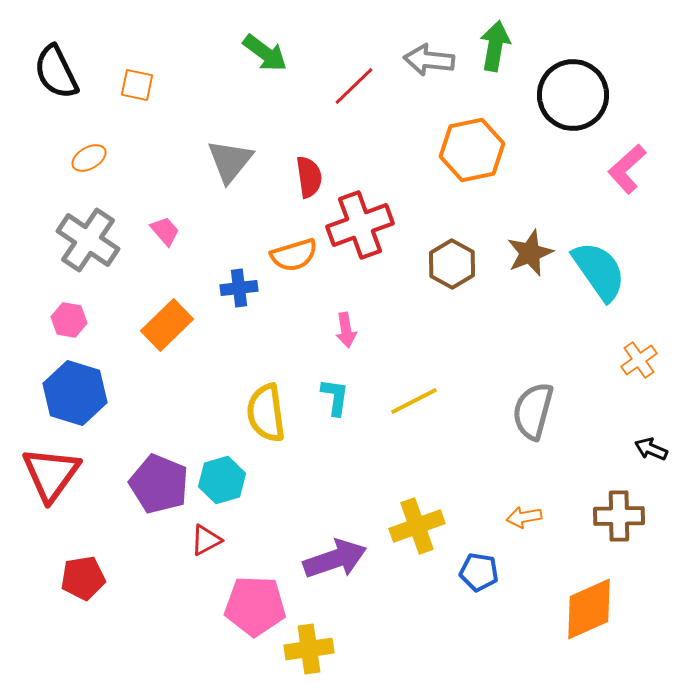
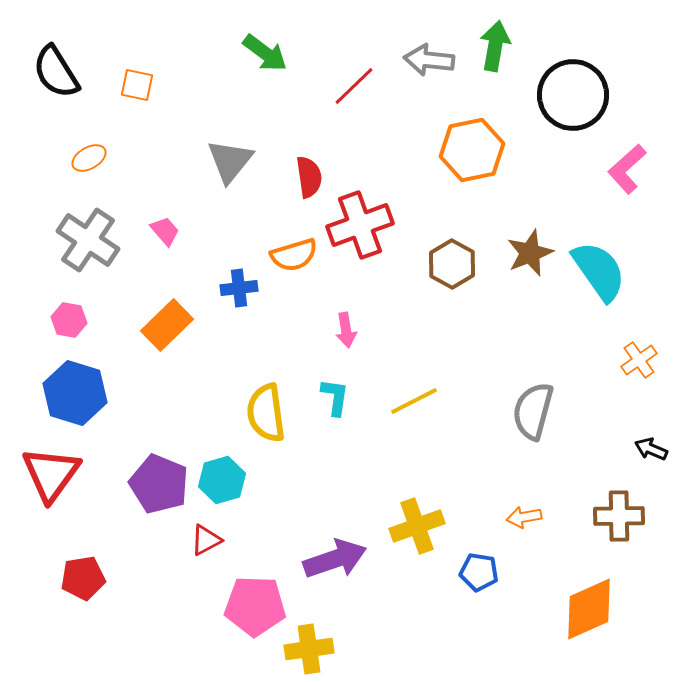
black semicircle at (56, 72): rotated 6 degrees counterclockwise
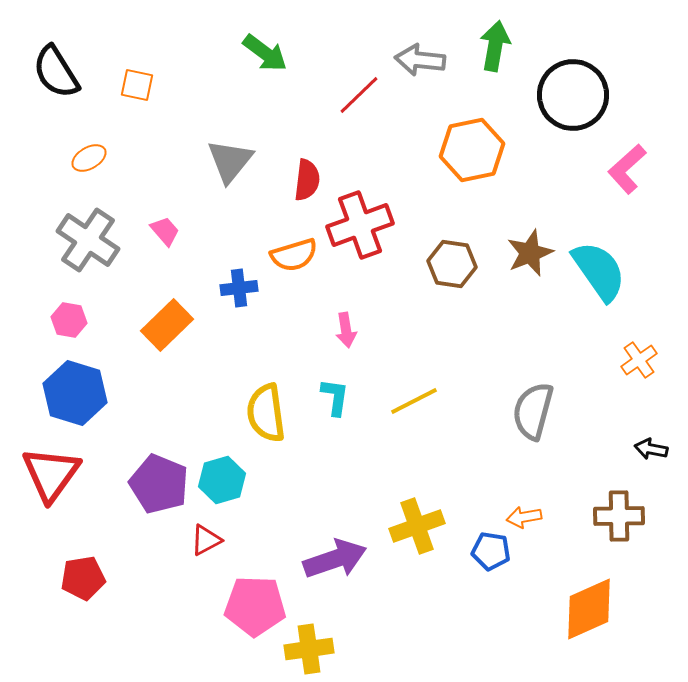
gray arrow at (429, 60): moved 9 px left
red line at (354, 86): moved 5 px right, 9 px down
red semicircle at (309, 177): moved 2 px left, 3 px down; rotated 15 degrees clockwise
brown hexagon at (452, 264): rotated 21 degrees counterclockwise
black arrow at (651, 449): rotated 12 degrees counterclockwise
blue pentagon at (479, 572): moved 12 px right, 21 px up
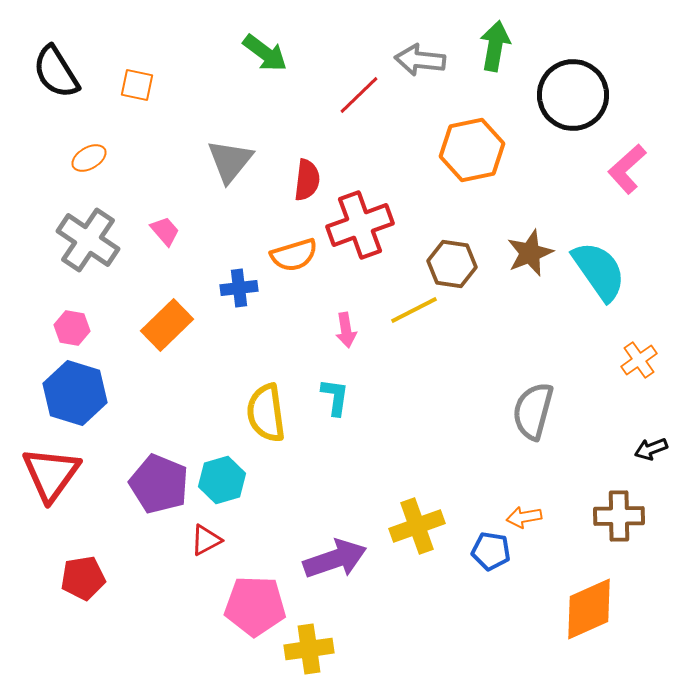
pink hexagon at (69, 320): moved 3 px right, 8 px down
yellow line at (414, 401): moved 91 px up
black arrow at (651, 449): rotated 32 degrees counterclockwise
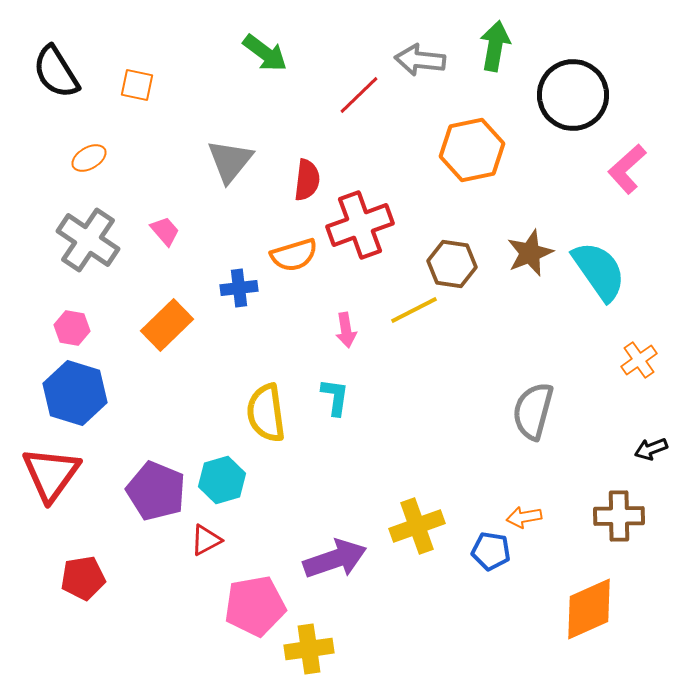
purple pentagon at (159, 484): moved 3 px left, 7 px down
pink pentagon at (255, 606): rotated 12 degrees counterclockwise
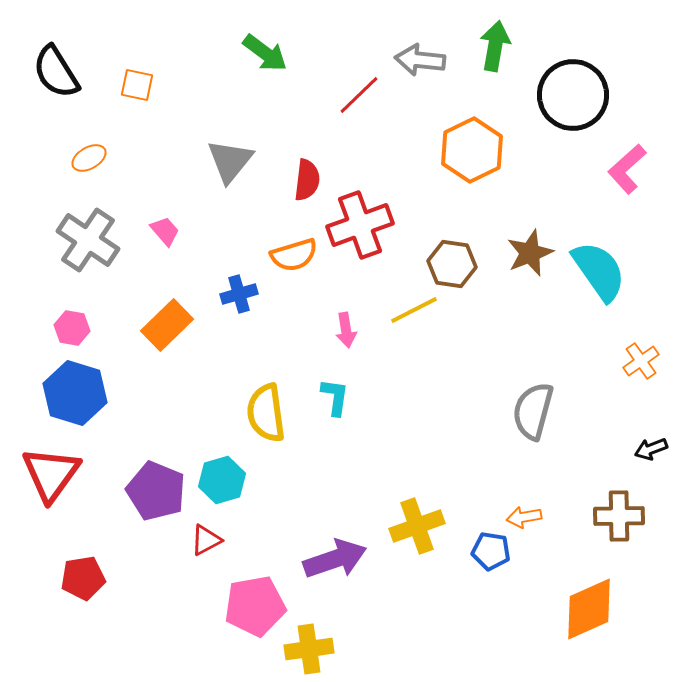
orange hexagon at (472, 150): rotated 14 degrees counterclockwise
blue cross at (239, 288): moved 6 px down; rotated 9 degrees counterclockwise
orange cross at (639, 360): moved 2 px right, 1 px down
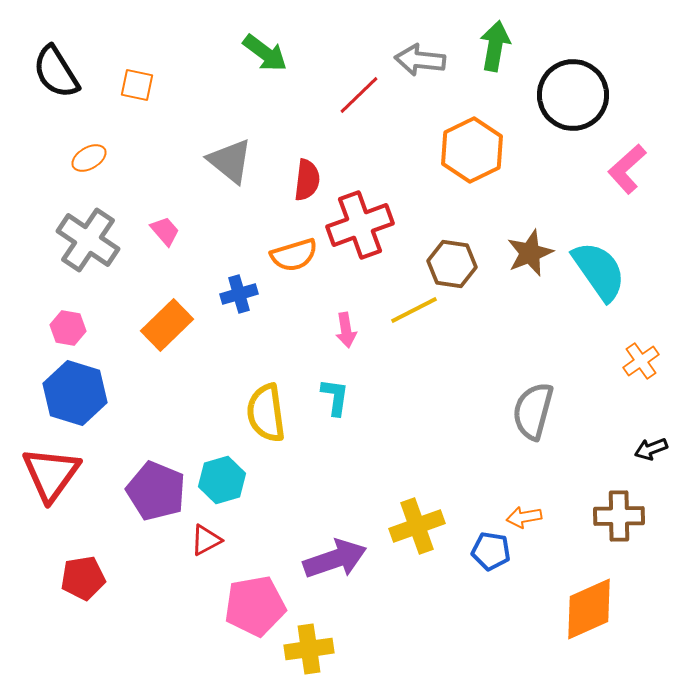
gray triangle at (230, 161): rotated 30 degrees counterclockwise
pink hexagon at (72, 328): moved 4 px left
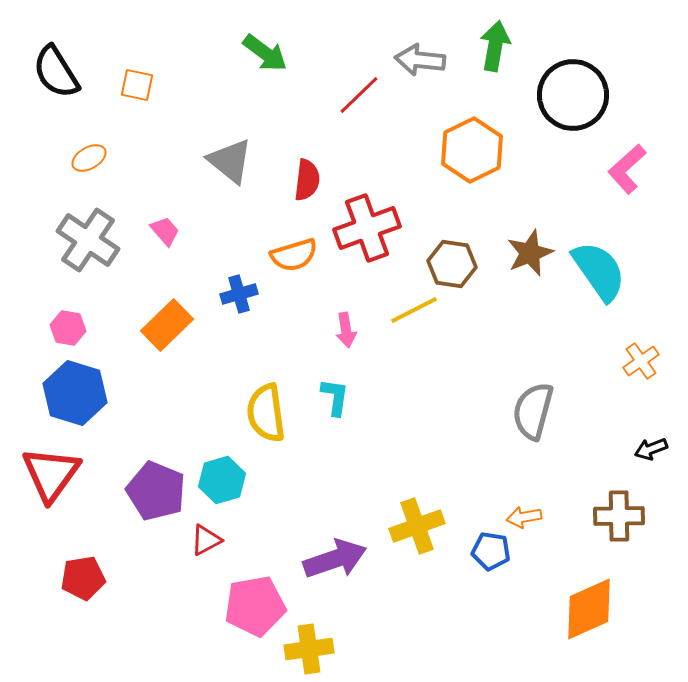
red cross at (360, 225): moved 7 px right, 3 px down
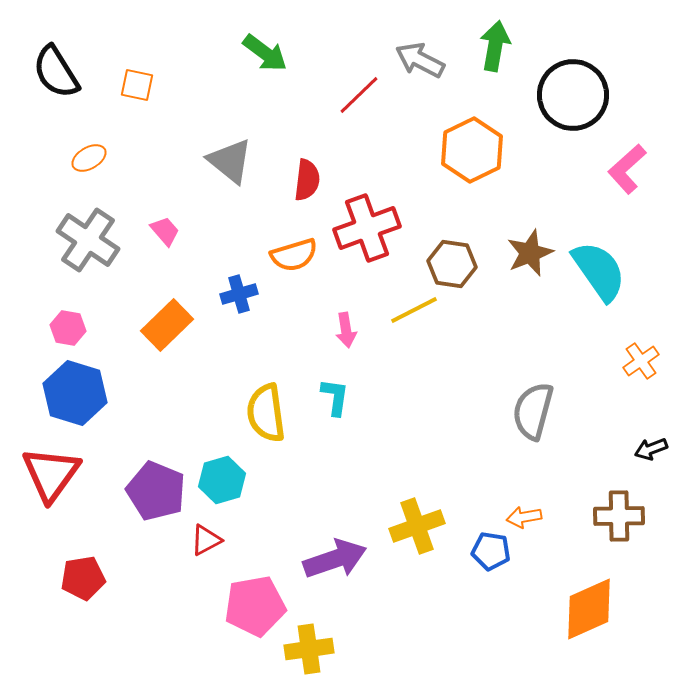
gray arrow at (420, 60): rotated 21 degrees clockwise
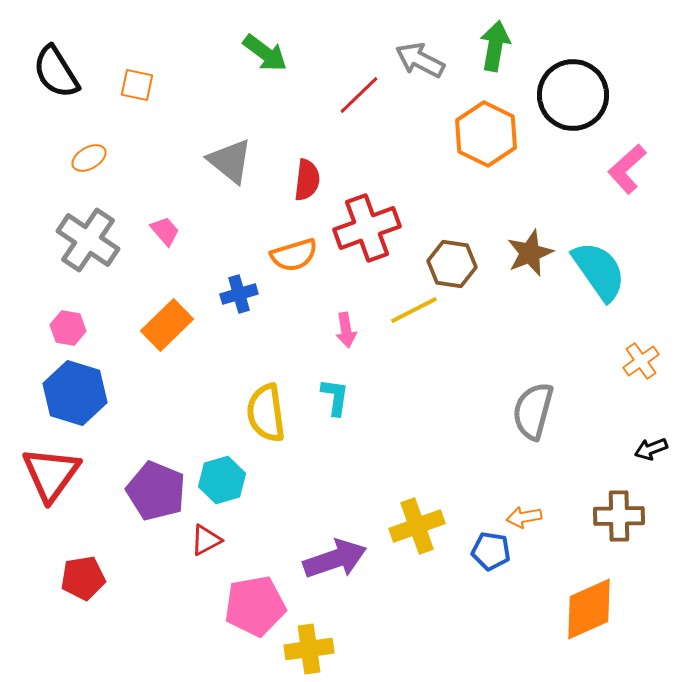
orange hexagon at (472, 150): moved 14 px right, 16 px up; rotated 8 degrees counterclockwise
